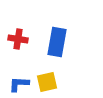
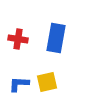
blue rectangle: moved 1 px left, 4 px up
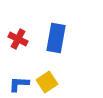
red cross: rotated 18 degrees clockwise
yellow square: rotated 20 degrees counterclockwise
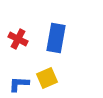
yellow square: moved 4 px up; rotated 10 degrees clockwise
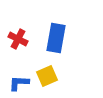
yellow square: moved 2 px up
blue L-shape: moved 1 px up
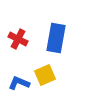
yellow square: moved 2 px left, 1 px up
blue L-shape: rotated 20 degrees clockwise
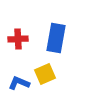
red cross: rotated 30 degrees counterclockwise
yellow square: moved 1 px up
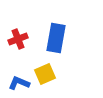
red cross: rotated 18 degrees counterclockwise
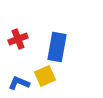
blue rectangle: moved 1 px right, 9 px down
yellow square: moved 2 px down
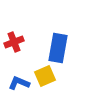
red cross: moved 4 px left, 3 px down
blue rectangle: moved 1 px right, 1 px down
